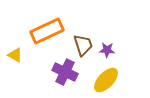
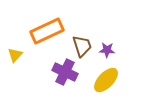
brown trapezoid: moved 1 px left, 1 px down
yellow triangle: rotated 42 degrees clockwise
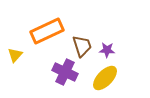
yellow ellipse: moved 1 px left, 2 px up
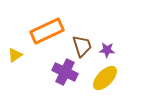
yellow triangle: rotated 14 degrees clockwise
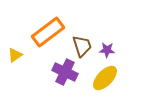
orange rectangle: moved 1 px right, 1 px down; rotated 12 degrees counterclockwise
